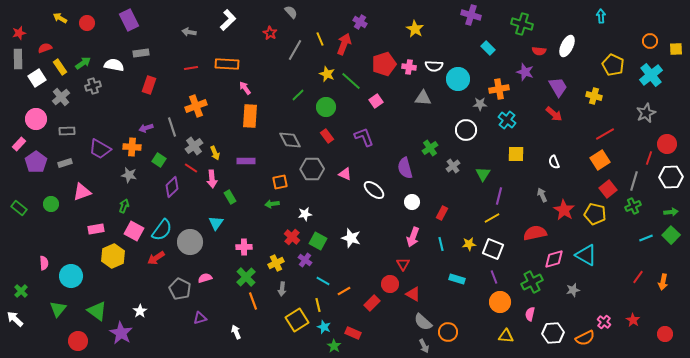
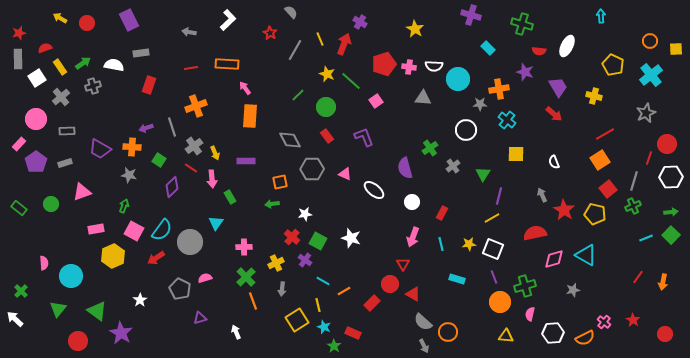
green cross at (532, 282): moved 7 px left, 4 px down; rotated 10 degrees clockwise
white star at (140, 311): moved 11 px up
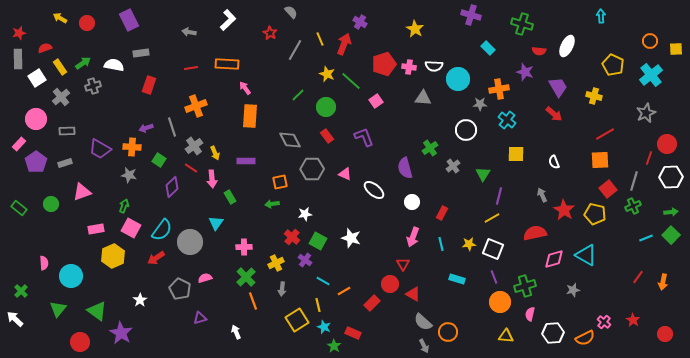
orange square at (600, 160): rotated 30 degrees clockwise
pink square at (134, 231): moved 3 px left, 3 px up
red circle at (78, 341): moved 2 px right, 1 px down
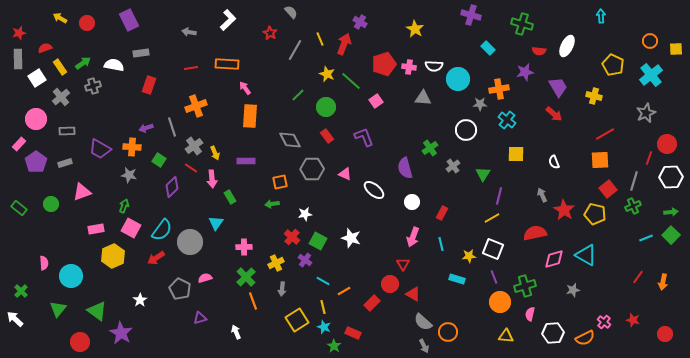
purple star at (525, 72): rotated 30 degrees counterclockwise
yellow star at (469, 244): moved 12 px down
yellow line at (318, 305): moved 5 px right, 2 px down
red star at (633, 320): rotated 16 degrees counterclockwise
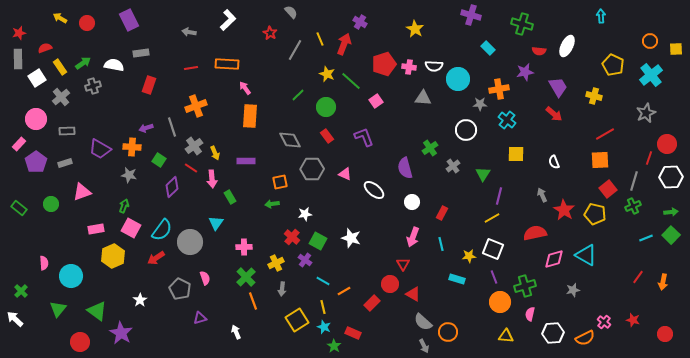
pink semicircle at (205, 278): rotated 88 degrees clockwise
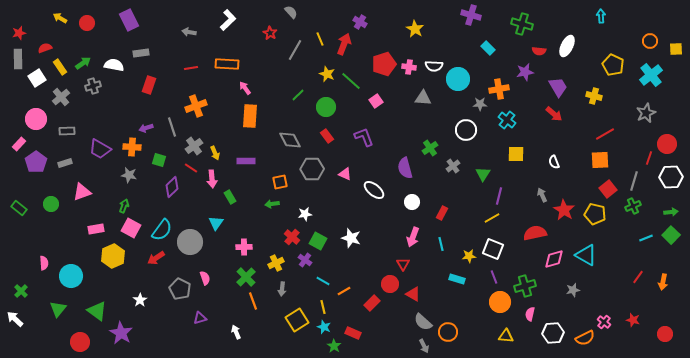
green square at (159, 160): rotated 16 degrees counterclockwise
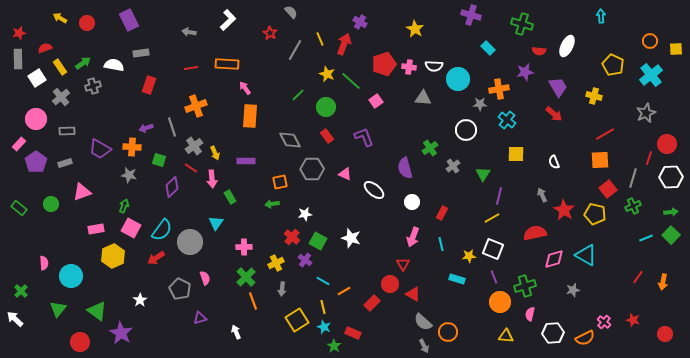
gray line at (634, 181): moved 1 px left, 3 px up
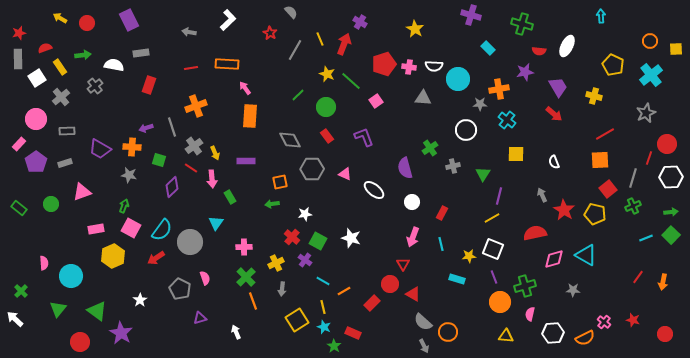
green arrow at (83, 63): moved 8 px up; rotated 28 degrees clockwise
gray cross at (93, 86): moved 2 px right; rotated 21 degrees counterclockwise
gray cross at (453, 166): rotated 24 degrees clockwise
gray star at (573, 290): rotated 16 degrees clockwise
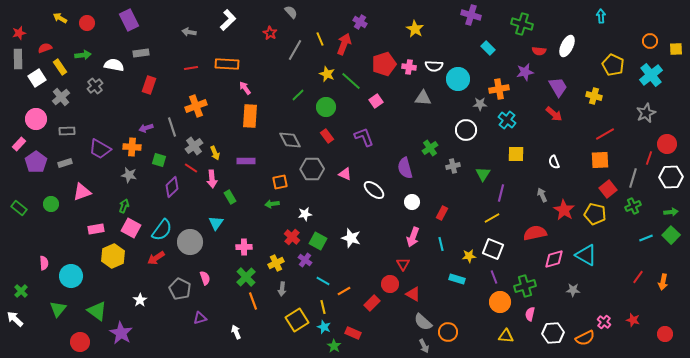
purple line at (499, 196): moved 2 px right, 3 px up
